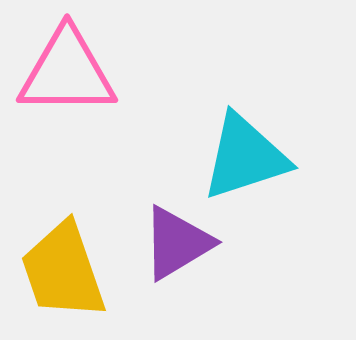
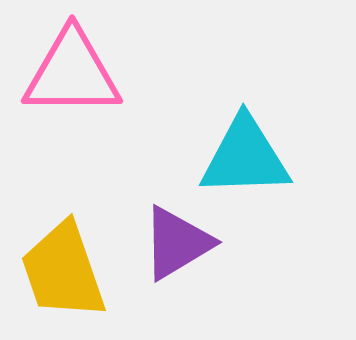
pink triangle: moved 5 px right, 1 px down
cyan triangle: rotated 16 degrees clockwise
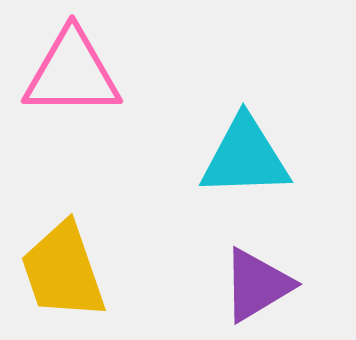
purple triangle: moved 80 px right, 42 px down
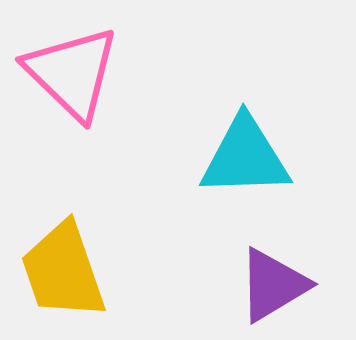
pink triangle: rotated 44 degrees clockwise
purple triangle: moved 16 px right
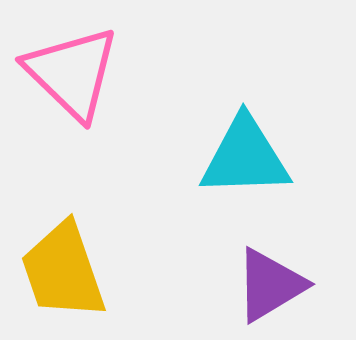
purple triangle: moved 3 px left
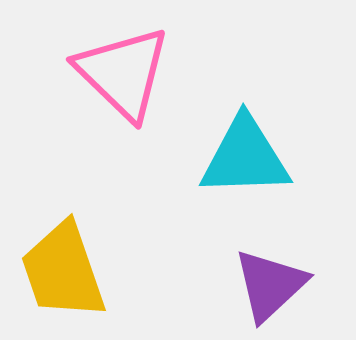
pink triangle: moved 51 px right
purple triangle: rotated 12 degrees counterclockwise
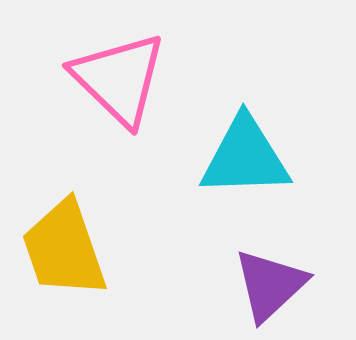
pink triangle: moved 4 px left, 6 px down
yellow trapezoid: moved 1 px right, 22 px up
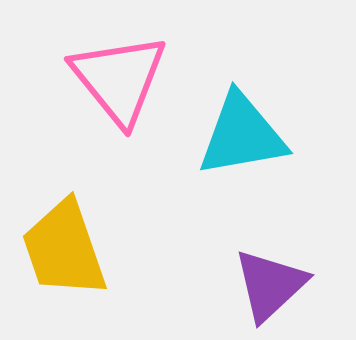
pink triangle: rotated 7 degrees clockwise
cyan triangle: moved 3 px left, 22 px up; rotated 8 degrees counterclockwise
